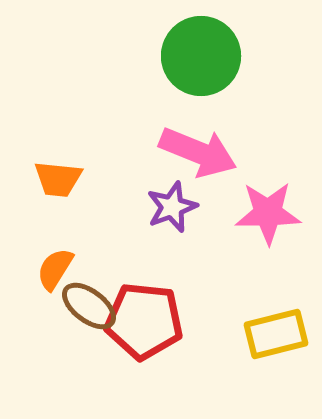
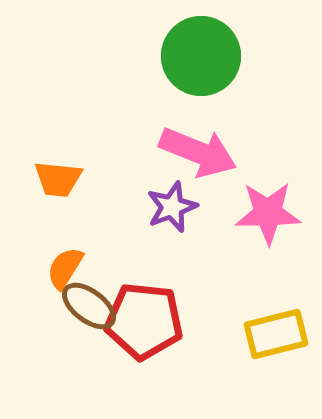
orange semicircle: moved 10 px right, 1 px up
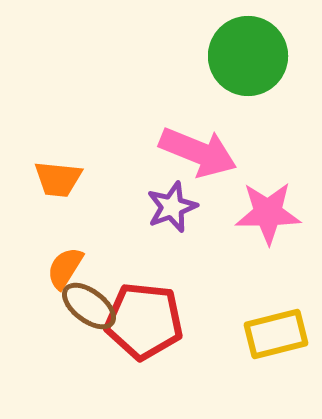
green circle: moved 47 px right
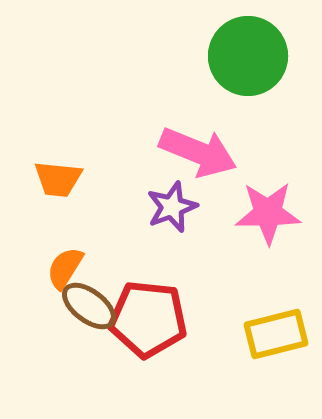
red pentagon: moved 4 px right, 2 px up
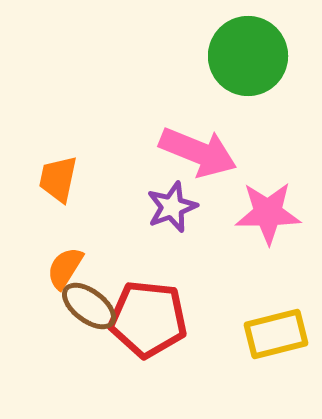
orange trapezoid: rotated 96 degrees clockwise
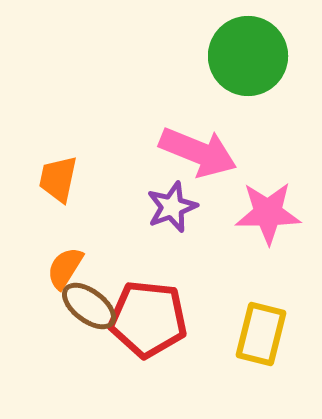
yellow rectangle: moved 15 px left; rotated 62 degrees counterclockwise
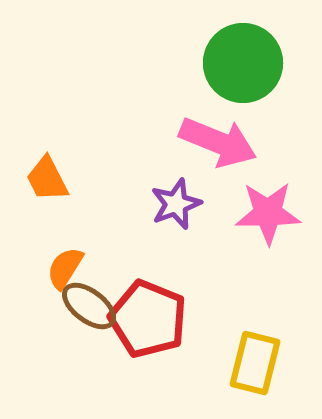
green circle: moved 5 px left, 7 px down
pink arrow: moved 20 px right, 10 px up
orange trapezoid: moved 11 px left; rotated 39 degrees counterclockwise
purple star: moved 4 px right, 3 px up
red pentagon: rotated 16 degrees clockwise
yellow rectangle: moved 6 px left, 29 px down
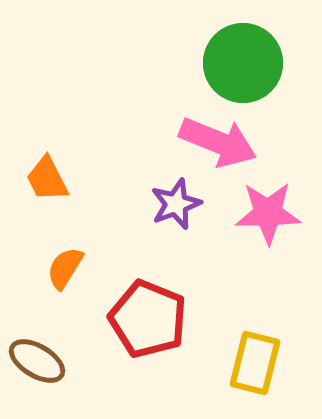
brown ellipse: moved 52 px left, 55 px down; rotated 6 degrees counterclockwise
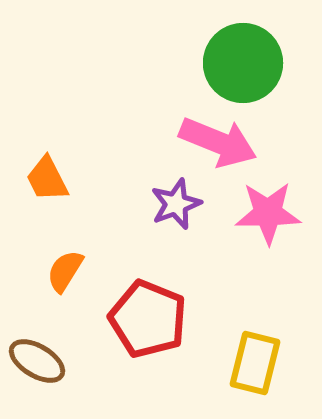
orange semicircle: moved 3 px down
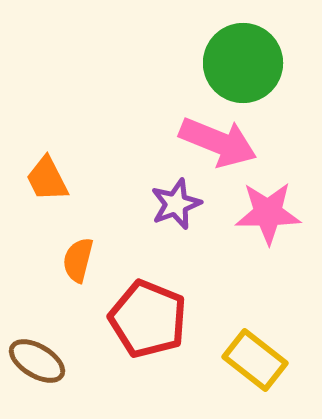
orange semicircle: moved 13 px right, 11 px up; rotated 18 degrees counterclockwise
yellow rectangle: moved 3 px up; rotated 66 degrees counterclockwise
